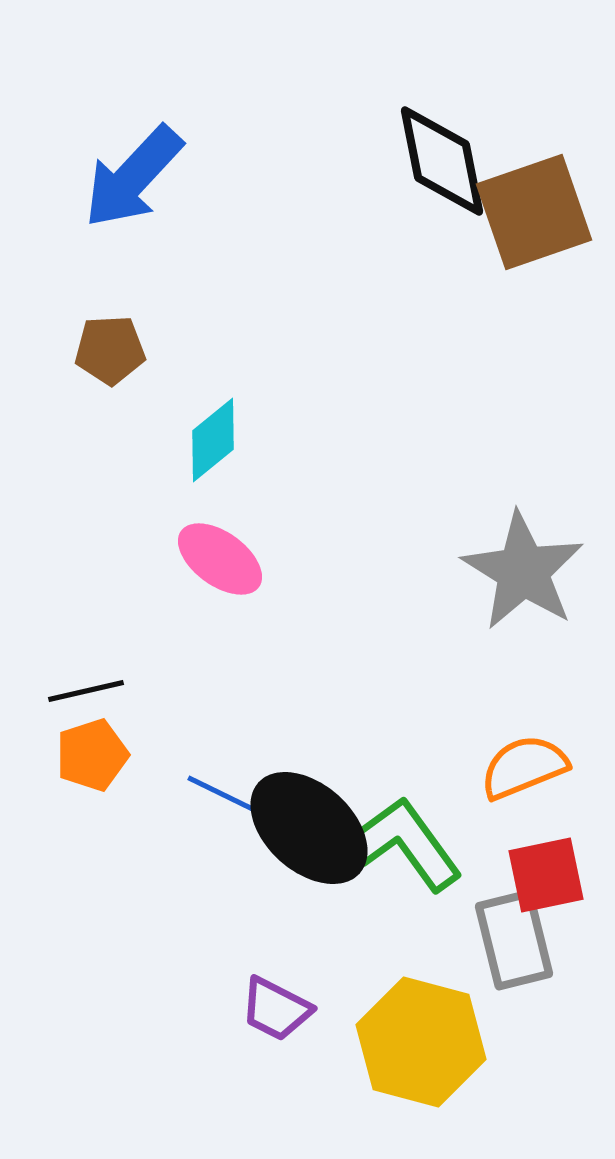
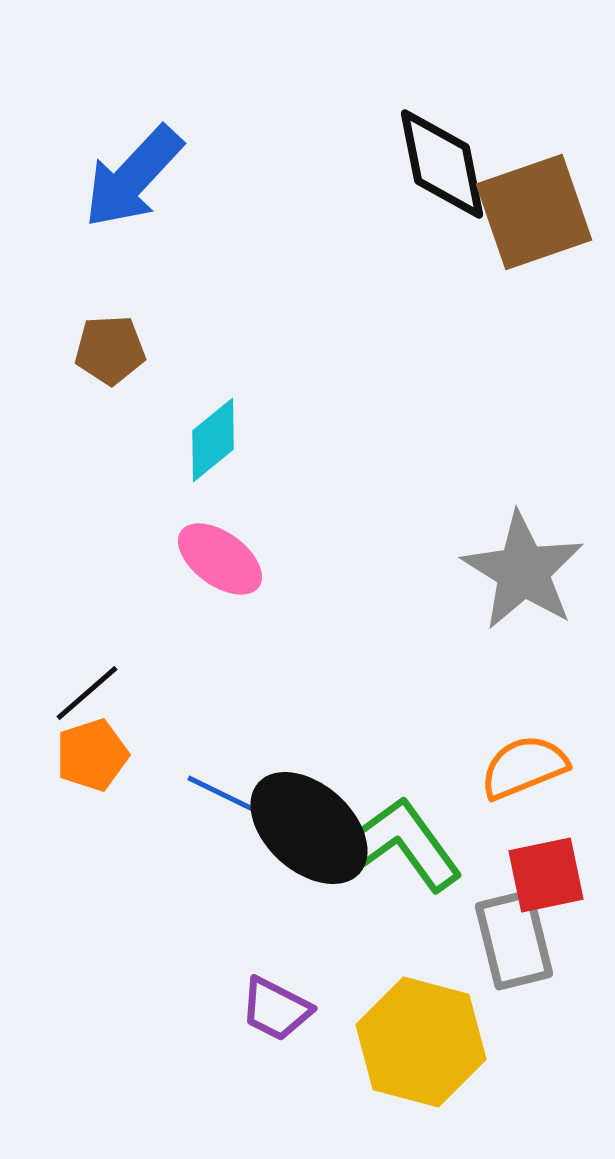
black diamond: moved 3 px down
black line: moved 1 px right, 2 px down; rotated 28 degrees counterclockwise
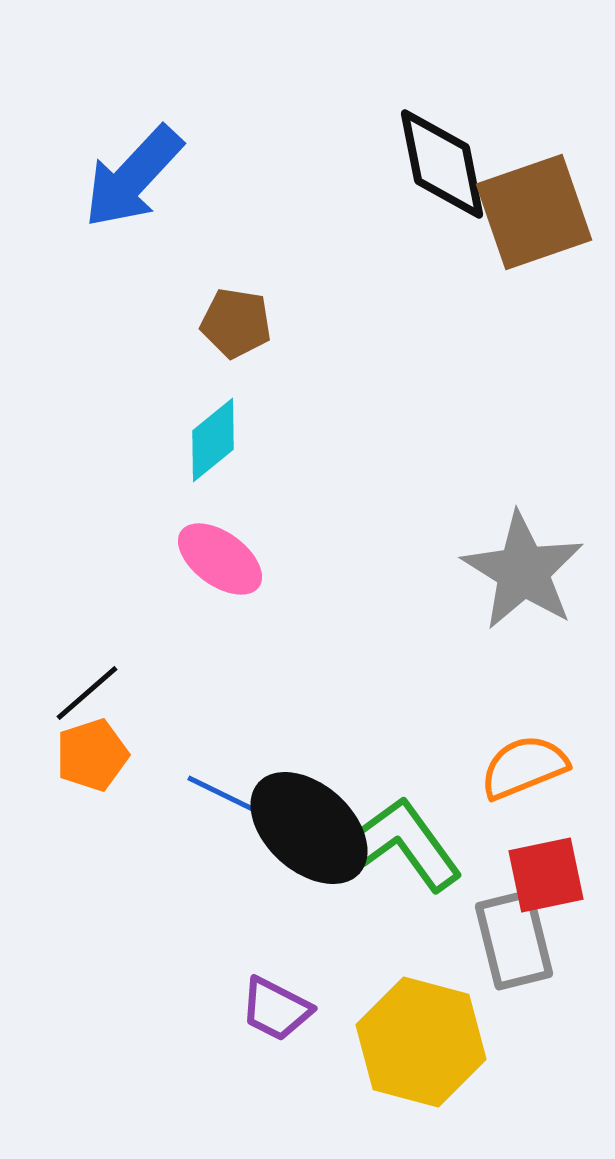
brown pentagon: moved 126 px right, 27 px up; rotated 12 degrees clockwise
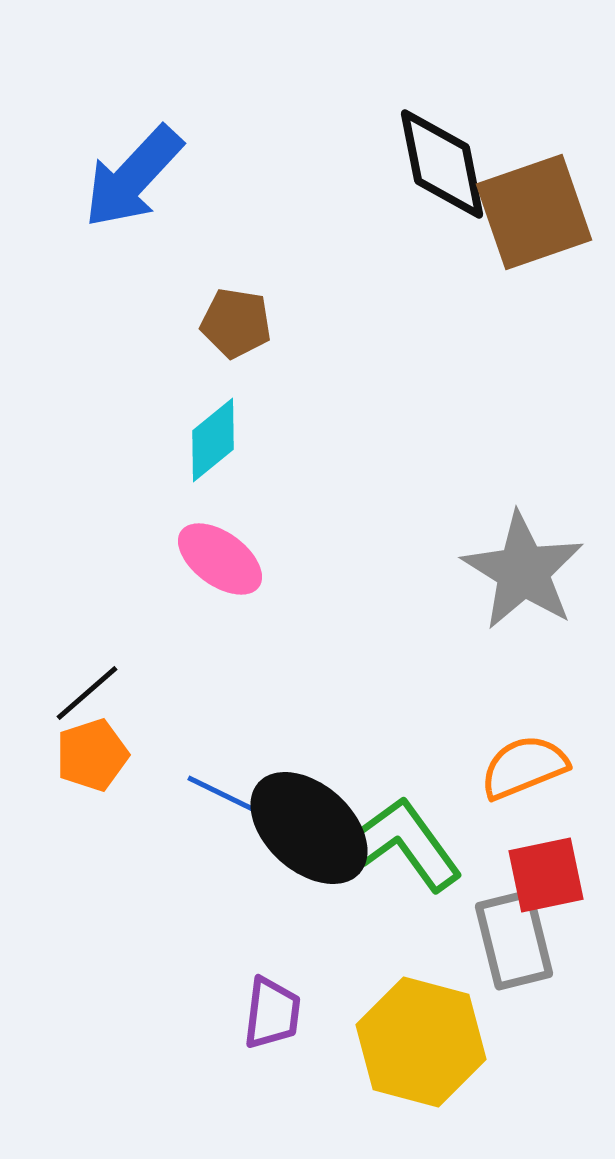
purple trapezoid: moved 4 px left, 4 px down; rotated 110 degrees counterclockwise
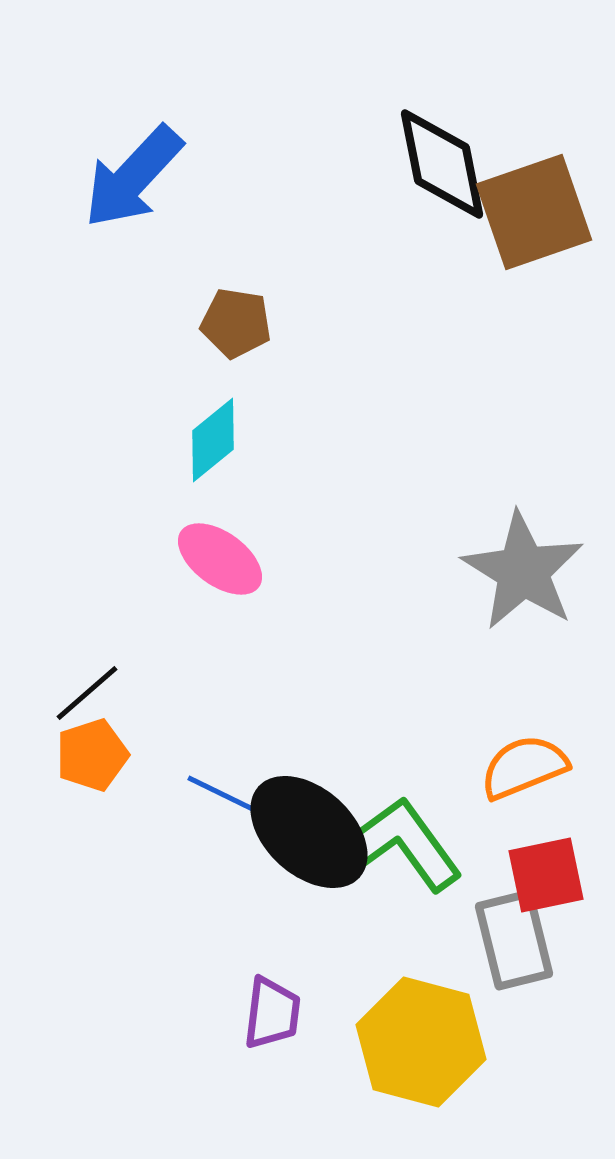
black ellipse: moved 4 px down
